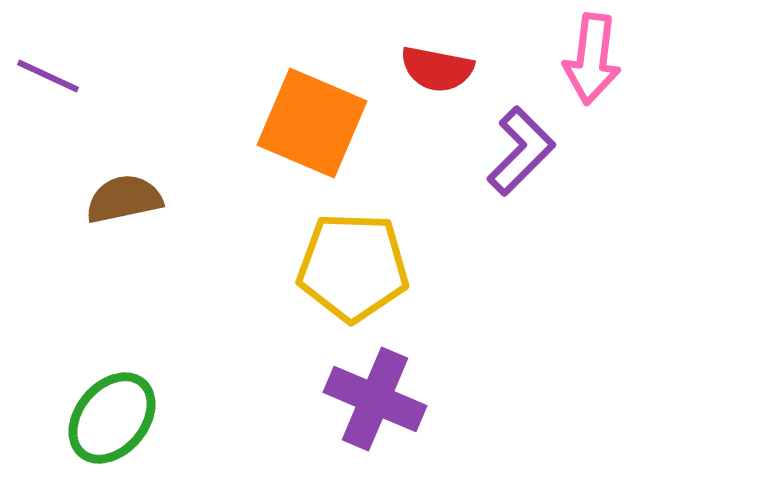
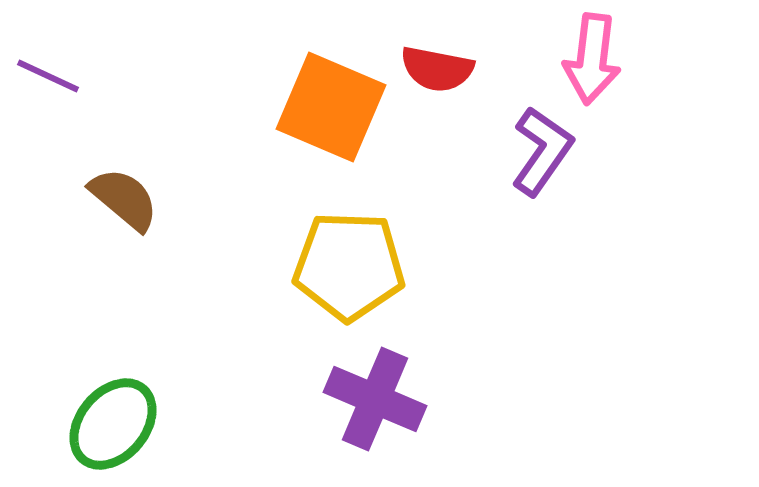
orange square: moved 19 px right, 16 px up
purple L-shape: moved 21 px right; rotated 10 degrees counterclockwise
brown semicircle: rotated 52 degrees clockwise
yellow pentagon: moved 4 px left, 1 px up
green ellipse: moved 1 px right, 6 px down
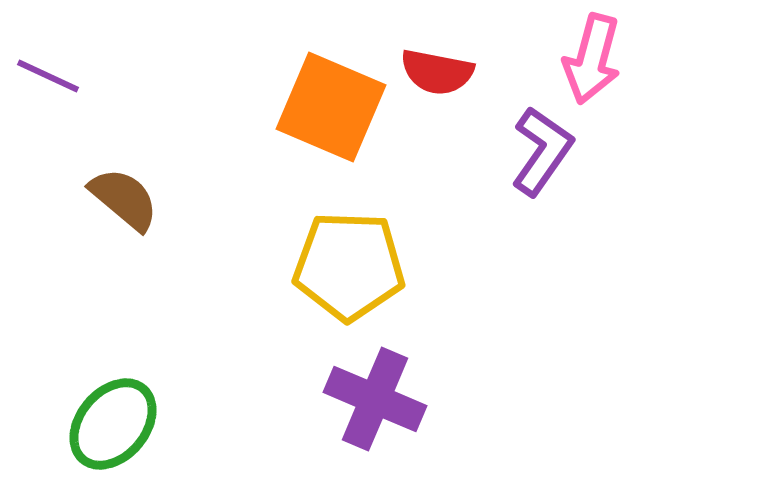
pink arrow: rotated 8 degrees clockwise
red semicircle: moved 3 px down
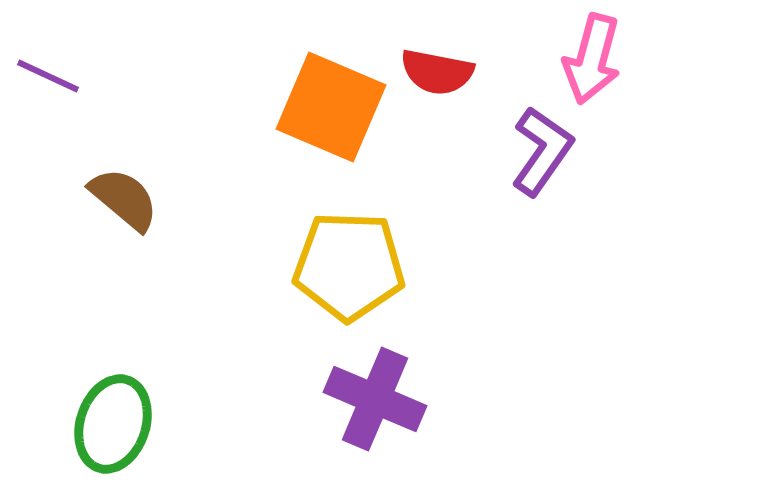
green ellipse: rotated 22 degrees counterclockwise
